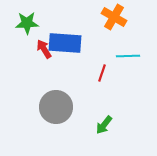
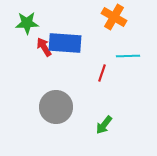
red arrow: moved 2 px up
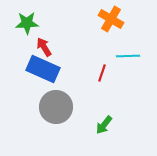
orange cross: moved 3 px left, 2 px down
blue rectangle: moved 22 px left, 26 px down; rotated 20 degrees clockwise
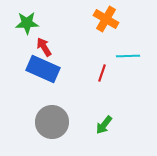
orange cross: moved 5 px left
gray circle: moved 4 px left, 15 px down
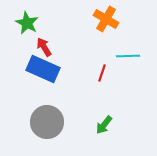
green star: rotated 30 degrees clockwise
gray circle: moved 5 px left
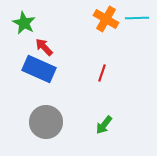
green star: moved 3 px left
red arrow: rotated 12 degrees counterclockwise
cyan line: moved 9 px right, 38 px up
blue rectangle: moved 4 px left
gray circle: moved 1 px left
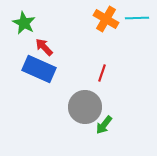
gray circle: moved 39 px right, 15 px up
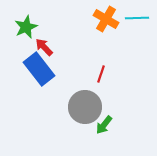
green star: moved 2 px right, 4 px down; rotated 20 degrees clockwise
blue rectangle: rotated 28 degrees clockwise
red line: moved 1 px left, 1 px down
